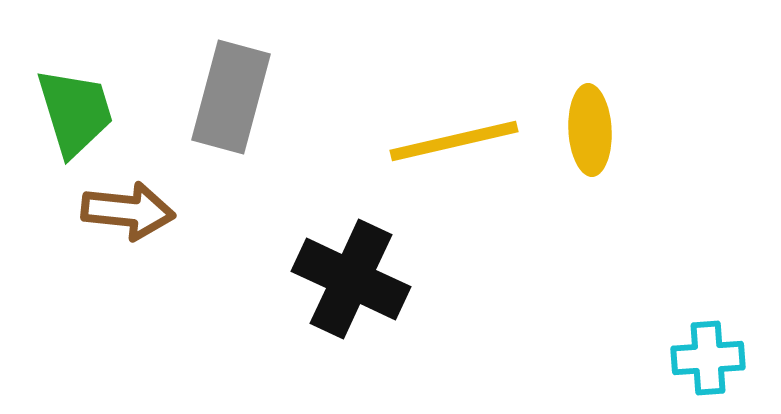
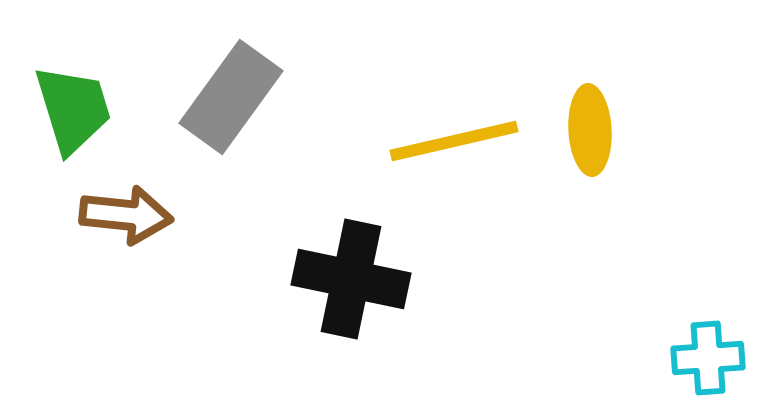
gray rectangle: rotated 21 degrees clockwise
green trapezoid: moved 2 px left, 3 px up
brown arrow: moved 2 px left, 4 px down
black cross: rotated 13 degrees counterclockwise
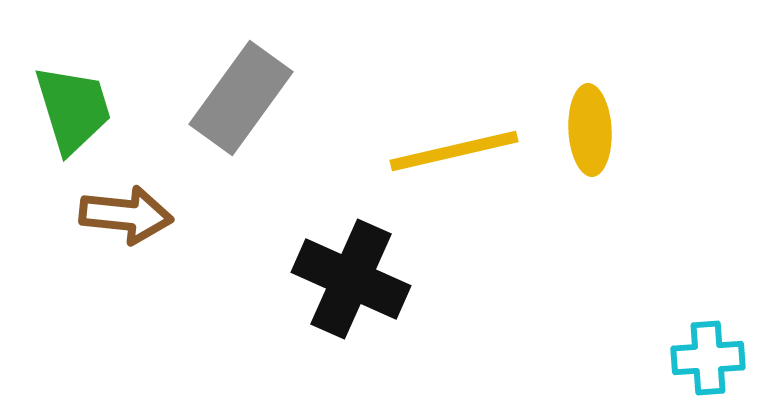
gray rectangle: moved 10 px right, 1 px down
yellow line: moved 10 px down
black cross: rotated 12 degrees clockwise
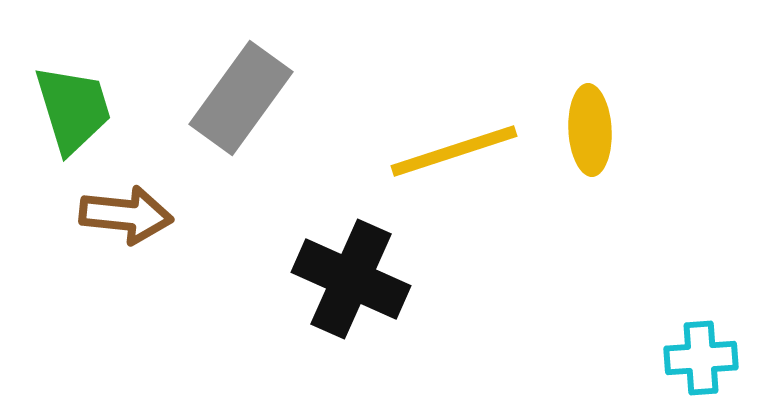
yellow line: rotated 5 degrees counterclockwise
cyan cross: moved 7 px left
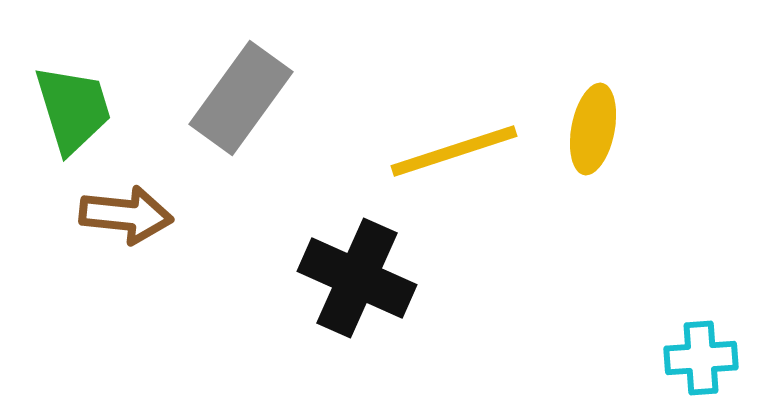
yellow ellipse: moved 3 px right, 1 px up; rotated 14 degrees clockwise
black cross: moved 6 px right, 1 px up
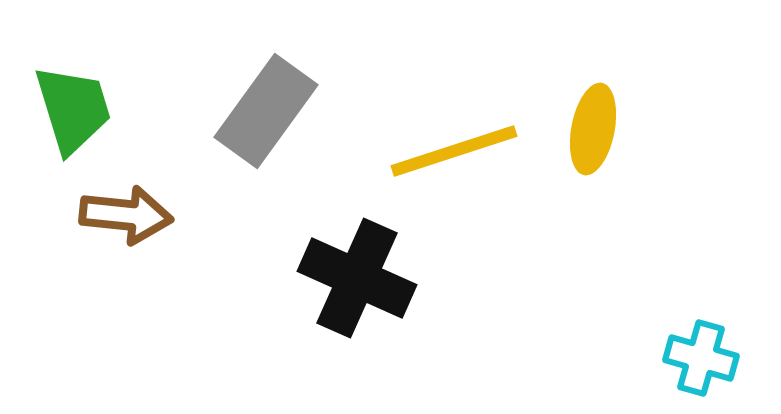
gray rectangle: moved 25 px right, 13 px down
cyan cross: rotated 20 degrees clockwise
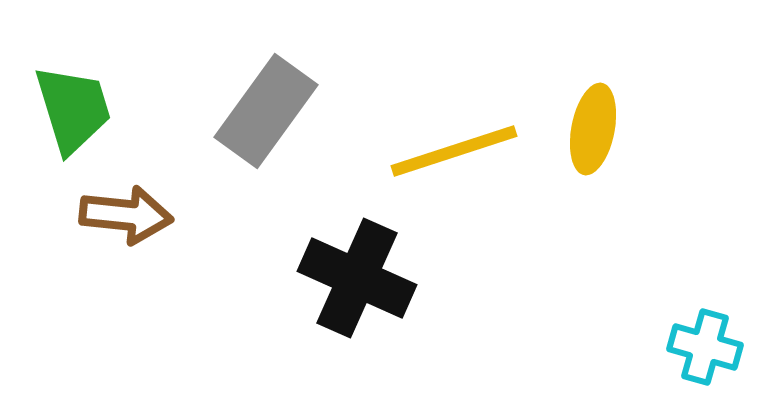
cyan cross: moved 4 px right, 11 px up
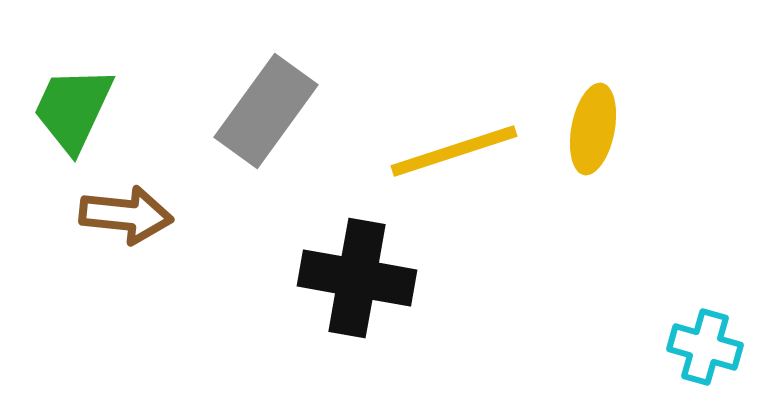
green trapezoid: rotated 138 degrees counterclockwise
black cross: rotated 14 degrees counterclockwise
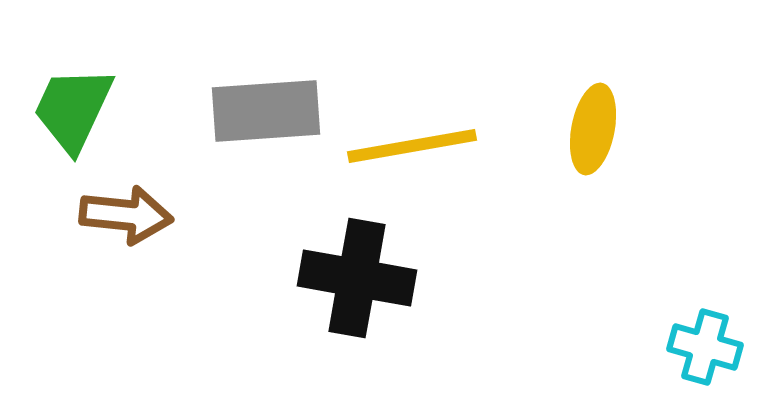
gray rectangle: rotated 50 degrees clockwise
yellow line: moved 42 px left, 5 px up; rotated 8 degrees clockwise
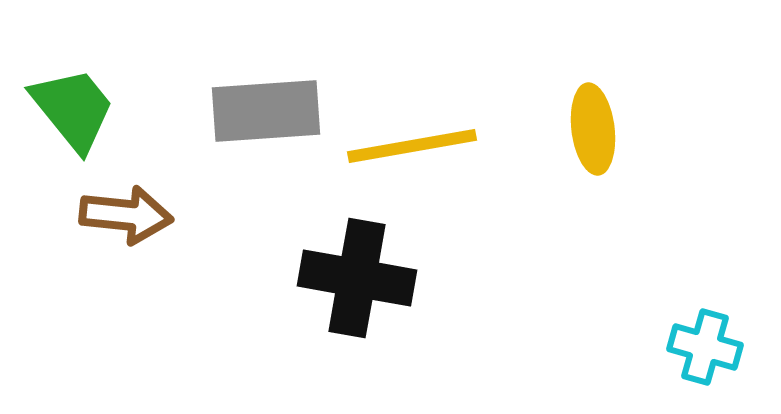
green trapezoid: rotated 116 degrees clockwise
yellow ellipse: rotated 18 degrees counterclockwise
